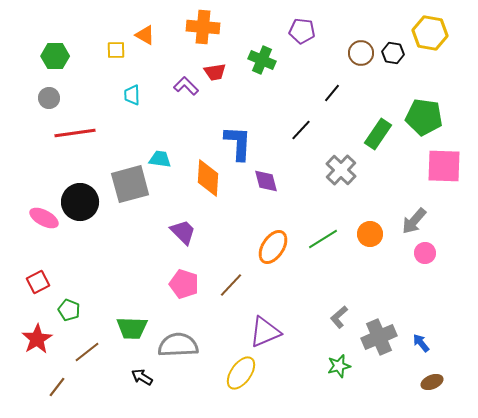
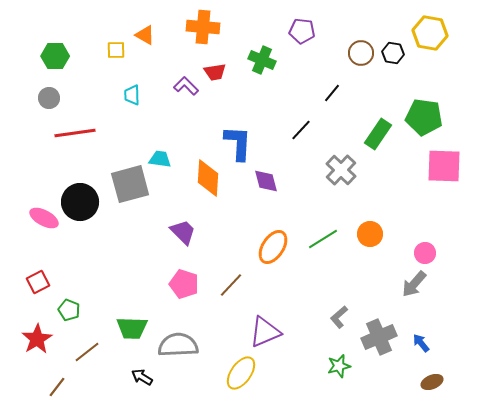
gray arrow at (414, 221): moved 63 px down
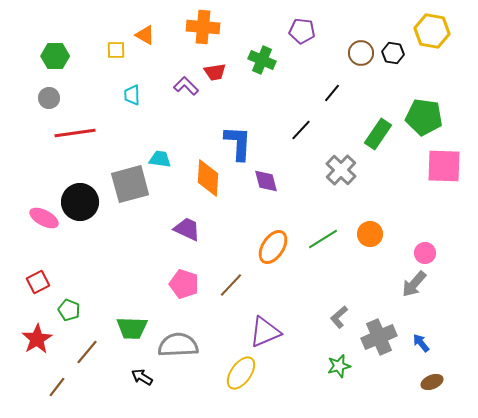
yellow hexagon at (430, 33): moved 2 px right, 2 px up
purple trapezoid at (183, 232): moved 4 px right, 3 px up; rotated 20 degrees counterclockwise
brown line at (87, 352): rotated 12 degrees counterclockwise
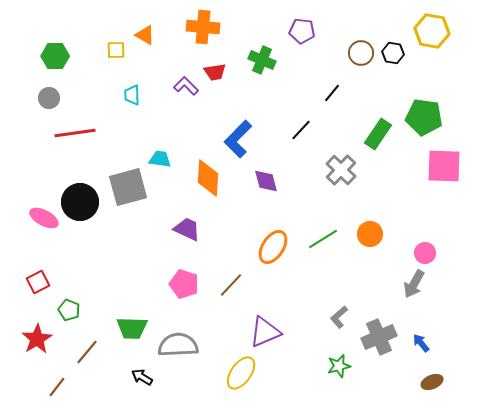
blue L-shape at (238, 143): moved 4 px up; rotated 138 degrees counterclockwise
gray square at (130, 184): moved 2 px left, 3 px down
gray arrow at (414, 284): rotated 12 degrees counterclockwise
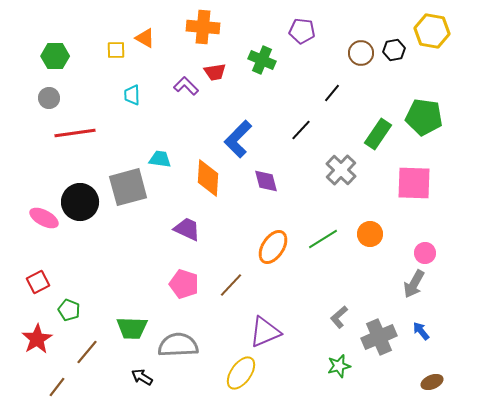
orange triangle at (145, 35): moved 3 px down
black hexagon at (393, 53): moved 1 px right, 3 px up; rotated 20 degrees counterclockwise
pink square at (444, 166): moved 30 px left, 17 px down
blue arrow at (421, 343): moved 12 px up
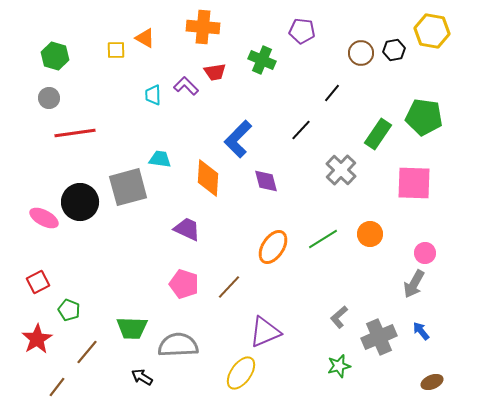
green hexagon at (55, 56): rotated 16 degrees clockwise
cyan trapezoid at (132, 95): moved 21 px right
brown line at (231, 285): moved 2 px left, 2 px down
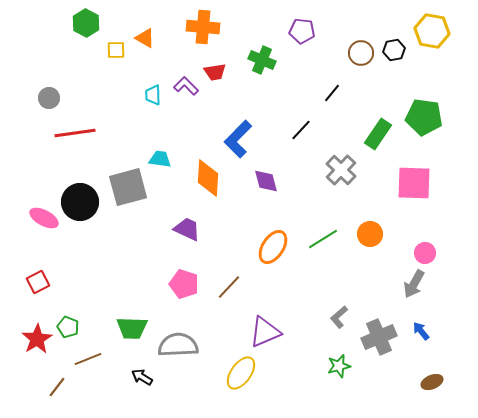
green hexagon at (55, 56): moved 31 px right, 33 px up; rotated 12 degrees clockwise
green pentagon at (69, 310): moved 1 px left, 17 px down
brown line at (87, 352): moved 1 px right, 7 px down; rotated 28 degrees clockwise
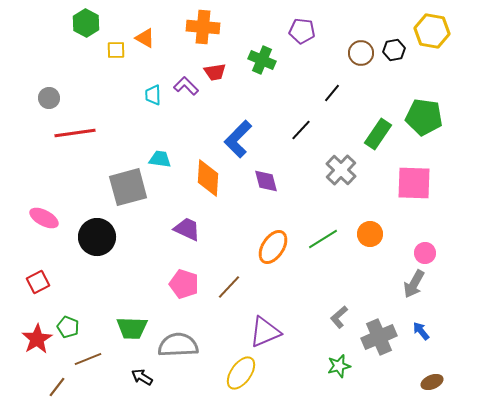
black circle at (80, 202): moved 17 px right, 35 px down
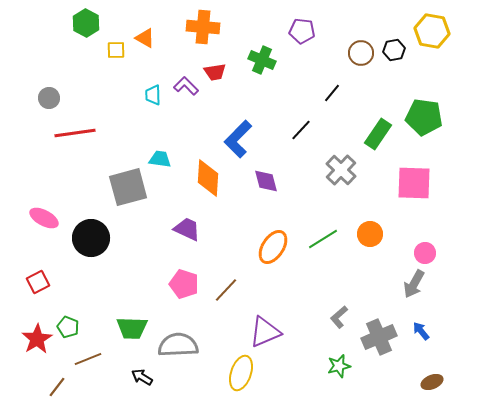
black circle at (97, 237): moved 6 px left, 1 px down
brown line at (229, 287): moved 3 px left, 3 px down
yellow ellipse at (241, 373): rotated 16 degrees counterclockwise
